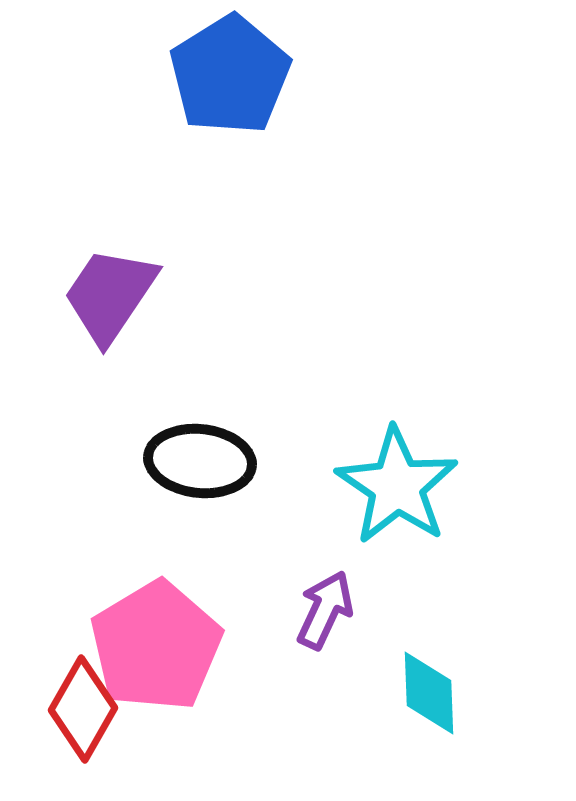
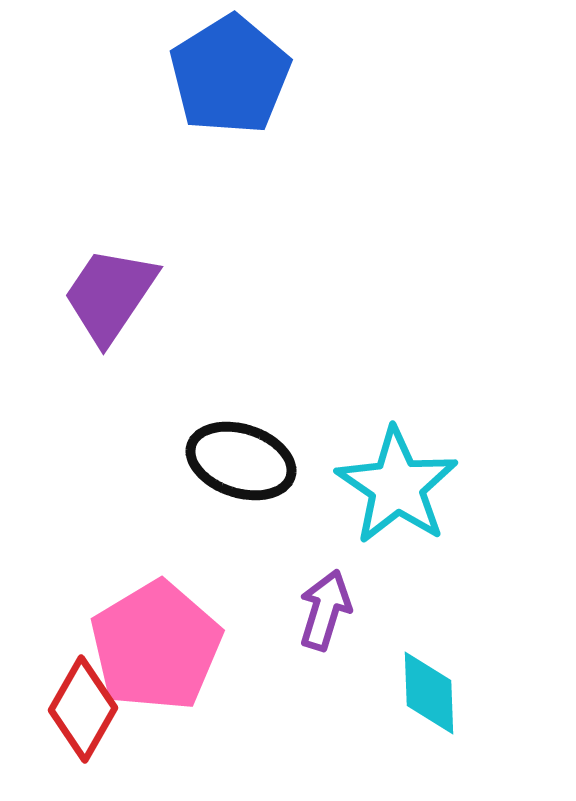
black ellipse: moved 41 px right; rotated 12 degrees clockwise
purple arrow: rotated 8 degrees counterclockwise
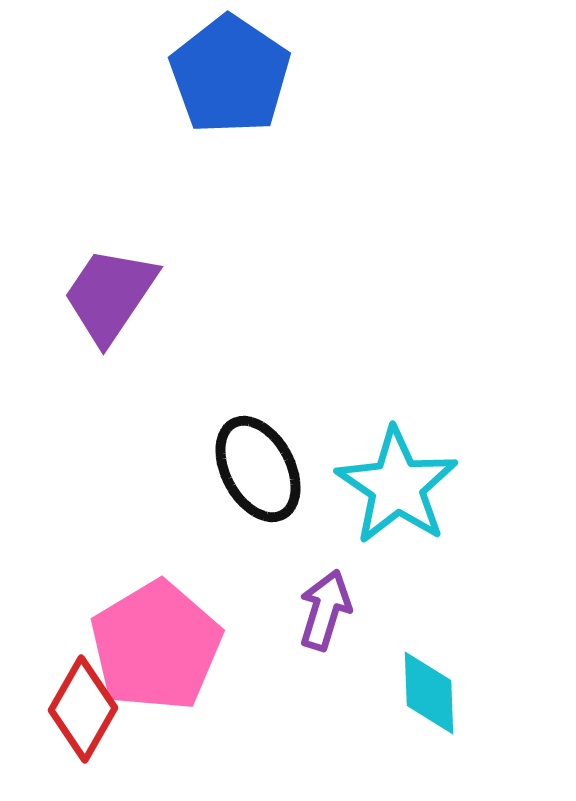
blue pentagon: rotated 6 degrees counterclockwise
black ellipse: moved 17 px right, 8 px down; rotated 44 degrees clockwise
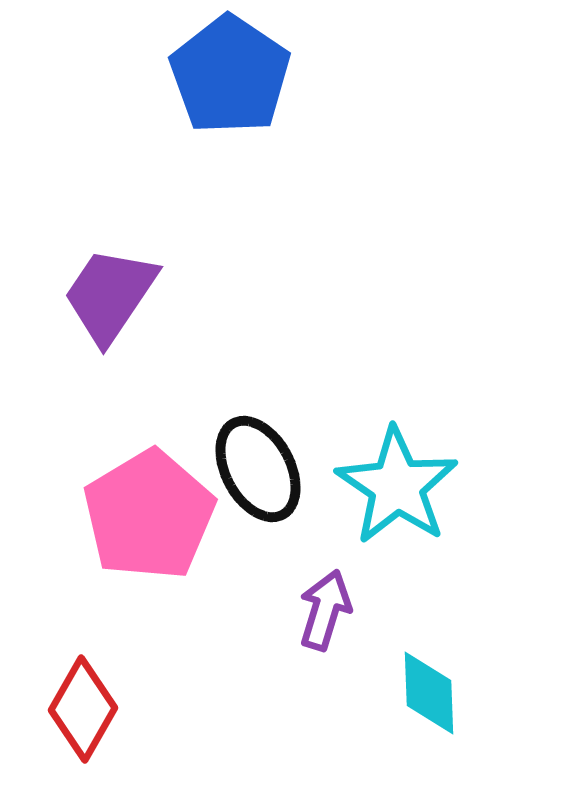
pink pentagon: moved 7 px left, 131 px up
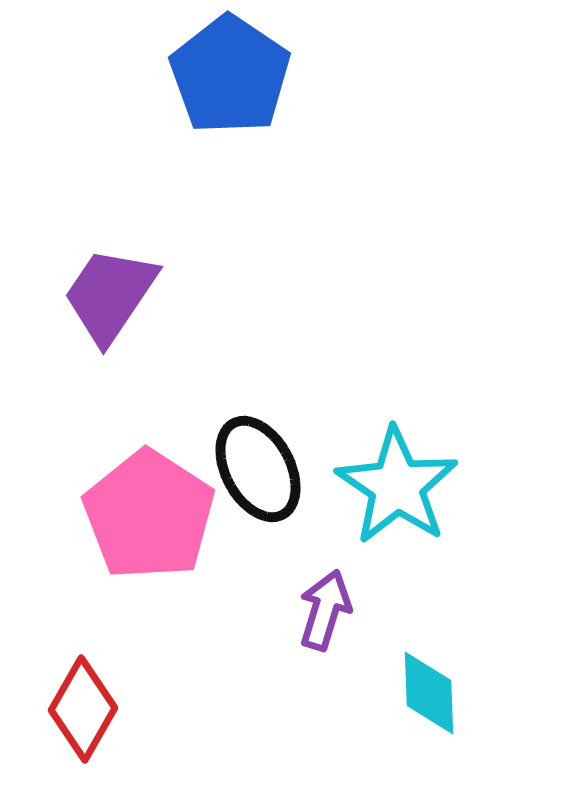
pink pentagon: rotated 8 degrees counterclockwise
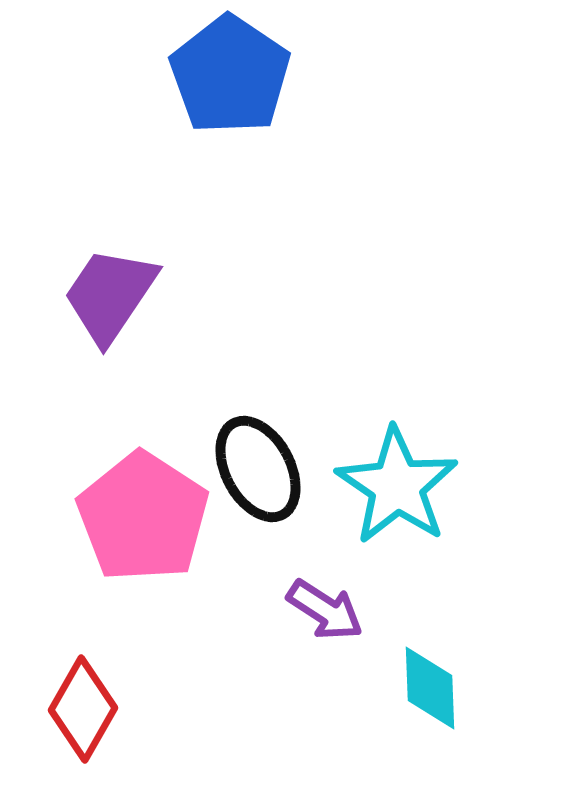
pink pentagon: moved 6 px left, 2 px down
purple arrow: rotated 106 degrees clockwise
cyan diamond: moved 1 px right, 5 px up
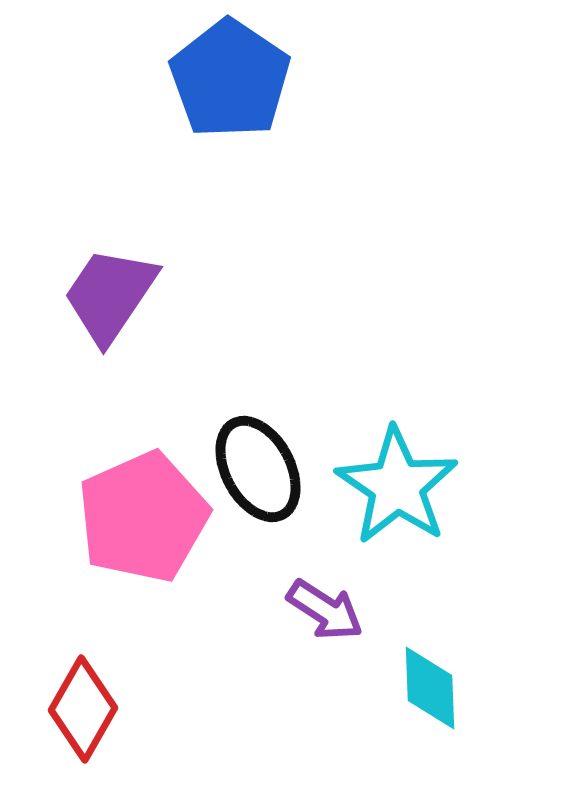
blue pentagon: moved 4 px down
pink pentagon: rotated 15 degrees clockwise
